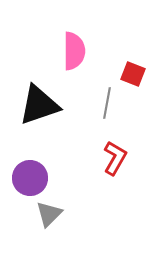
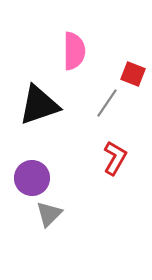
gray line: rotated 24 degrees clockwise
purple circle: moved 2 px right
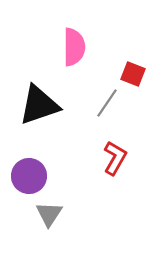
pink semicircle: moved 4 px up
purple circle: moved 3 px left, 2 px up
gray triangle: rotated 12 degrees counterclockwise
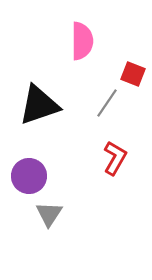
pink semicircle: moved 8 px right, 6 px up
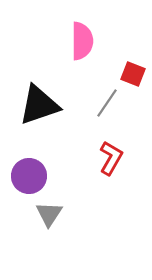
red L-shape: moved 4 px left
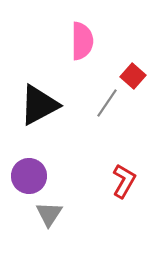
red square: moved 2 px down; rotated 20 degrees clockwise
black triangle: rotated 9 degrees counterclockwise
red L-shape: moved 13 px right, 23 px down
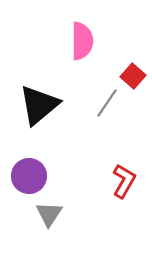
black triangle: rotated 12 degrees counterclockwise
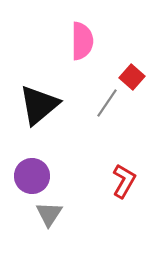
red square: moved 1 px left, 1 px down
purple circle: moved 3 px right
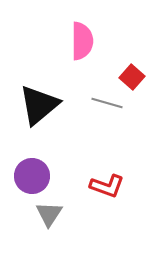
gray line: rotated 72 degrees clockwise
red L-shape: moved 17 px left, 5 px down; rotated 80 degrees clockwise
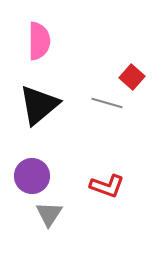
pink semicircle: moved 43 px left
